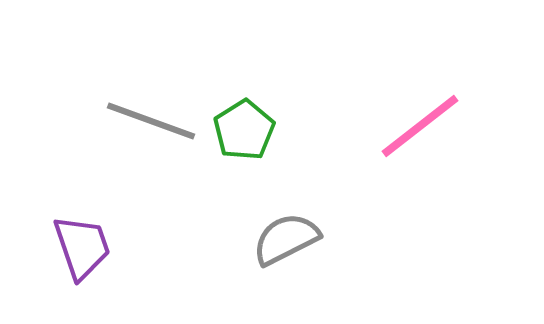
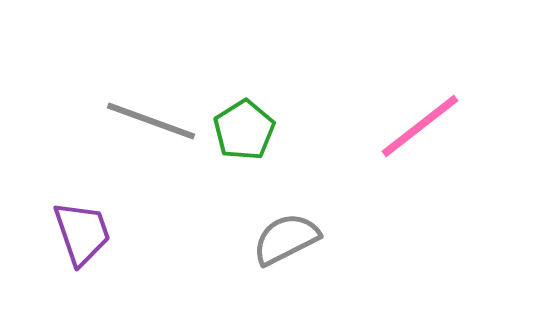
purple trapezoid: moved 14 px up
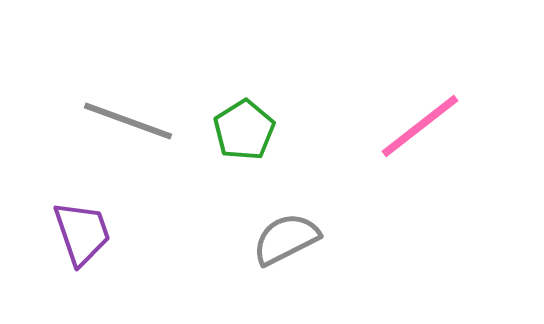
gray line: moved 23 px left
